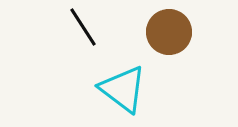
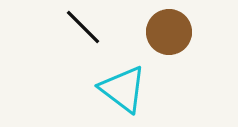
black line: rotated 12 degrees counterclockwise
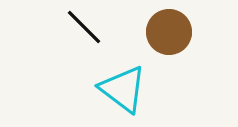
black line: moved 1 px right
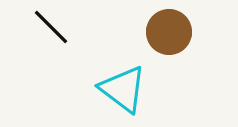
black line: moved 33 px left
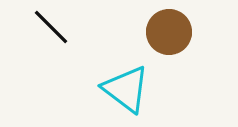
cyan triangle: moved 3 px right
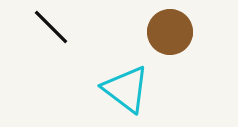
brown circle: moved 1 px right
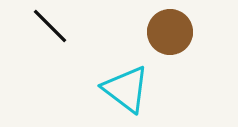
black line: moved 1 px left, 1 px up
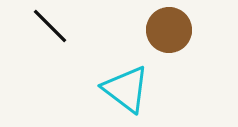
brown circle: moved 1 px left, 2 px up
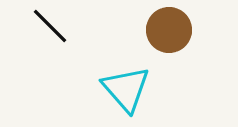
cyan triangle: rotated 12 degrees clockwise
